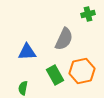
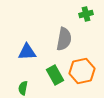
green cross: moved 2 px left
gray semicircle: rotated 15 degrees counterclockwise
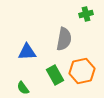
green semicircle: rotated 48 degrees counterclockwise
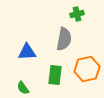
green cross: moved 9 px left
orange hexagon: moved 5 px right, 2 px up
green rectangle: rotated 36 degrees clockwise
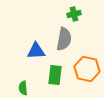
green cross: moved 3 px left
blue triangle: moved 9 px right, 1 px up
orange hexagon: rotated 25 degrees clockwise
green semicircle: rotated 32 degrees clockwise
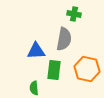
green cross: rotated 24 degrees clockwise
green rectangle: moved 1 px left, 5 px up
green semicircle: moved 11 px right
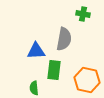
green cross: moved 9 px right
orange hexagon: moved 11 px down
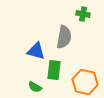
gray semicircle: moved 2 px up
blue triangle: rotated 18 degrees clockwise
orange hexagon: moved 2 px left, 2 px down
green semicircle: moved 1 px right, 1 px up; rotated 56 degrees counterclockwise
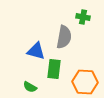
green cross: moved 3 px down
green rectangle: moved 1 px up
orange hexagon: rotated 10 degrees counterclockwise
green semicircle: moved 5 px left
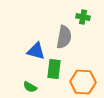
orange hexagon: moved 2 px left
